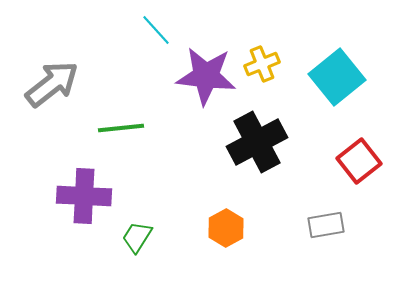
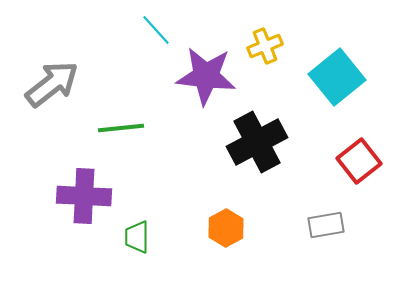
yellow cross: moved 3 px right, 18 px up
green trapezoid: rotated 32 degrees counterclockwise
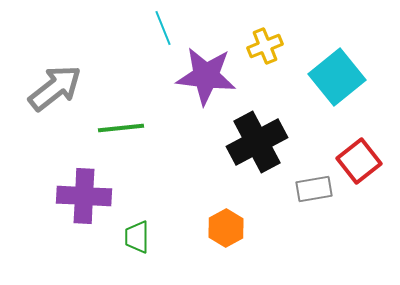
cyan line: moved 7 px right, 2 px up; rotated 20 degrees clockwise
gray arrow: moved 3 px right, 4 px down
gray rectangle: moved 12 px left, 36 px up
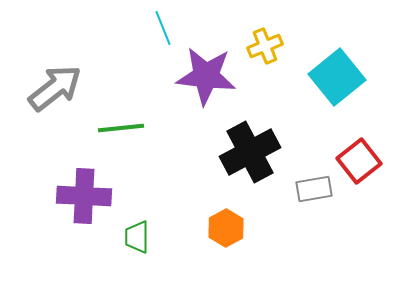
black cross: moved 7 px left, 10 px down
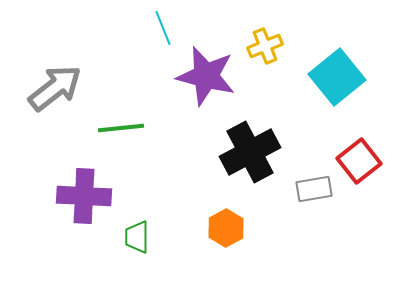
purple star: rotated 8 degrees clockwise
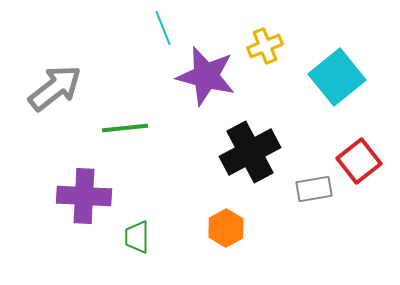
green line: moved 4 px right
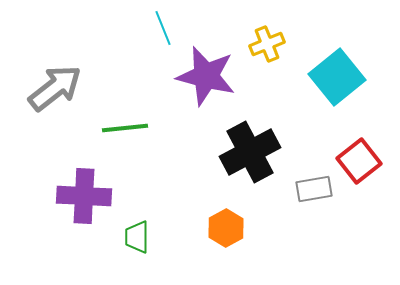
yellow cross: moved 2 px right, 2 px up
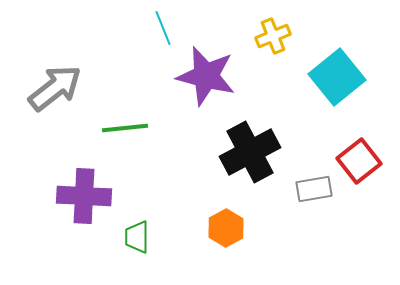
yellow cross: moved 6 px right, 8 px up
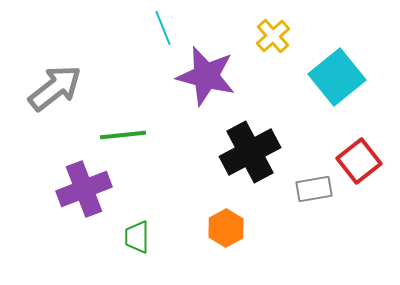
yellow cross: rotated 20 degrees counterclockwise
green line: moved 2 px left, 7 px down
purple cross: moved 7 px up; rotated 24 degrees counterclockwise
